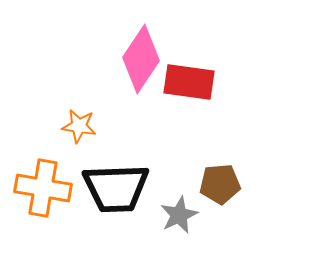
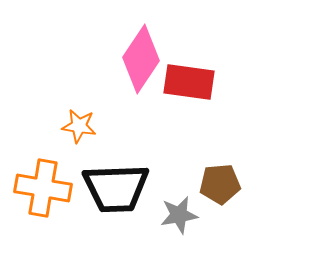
gray star: rotated 15 degrees clockwise
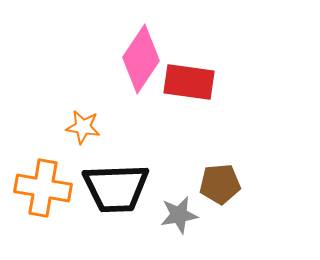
orange star: moved 4 px right, 1 px down
